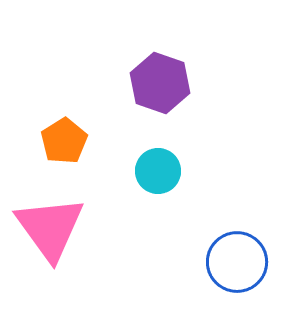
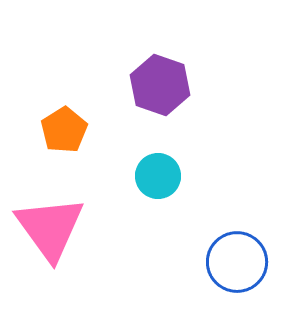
purple hexagon: moved 2 px down
orange pentagon: moved 11 px up
cyan circle: moved 5 px down
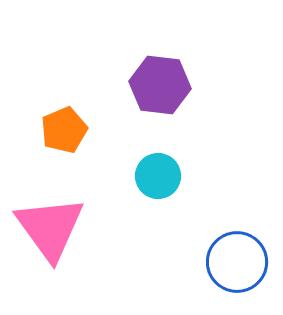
purple hexagon: rotated 12 degrees counterclockwise
orange pentagon: rotated 9 degrees clockwise
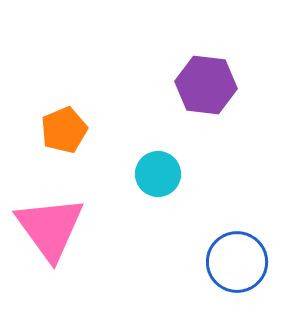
purple hexagon: moved 46 px right
cyan circle: moved 2 px up
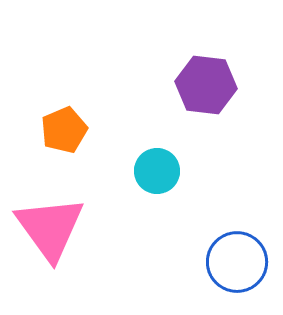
cyan circle: moved 1 px left, 3 px up
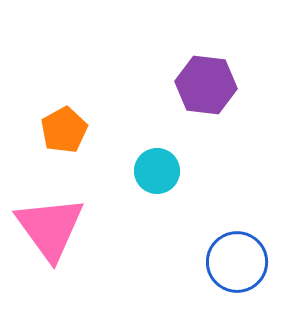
orange pentagon: rotated 6 degrees counterclockwise
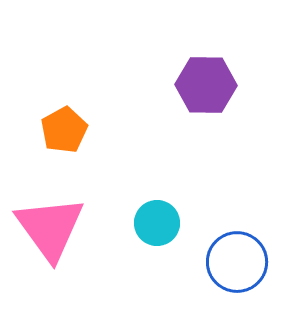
purple hexagon: rotated 6 degrees counterclockwise
cyan circle: moved 52 px down
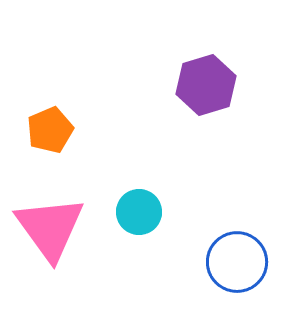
purple hexagon: rotated 18 degrees counterclockwise
orange pentagon: moved 14 px left; rotated 6 degrees clockwise
cyan circle: moved 18 px left, 11 px up
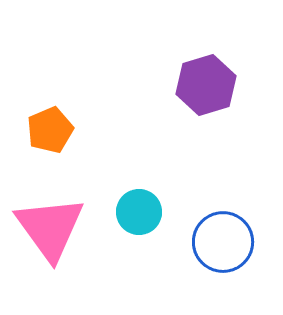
blue circle: moved 14 px left, 20 px up
